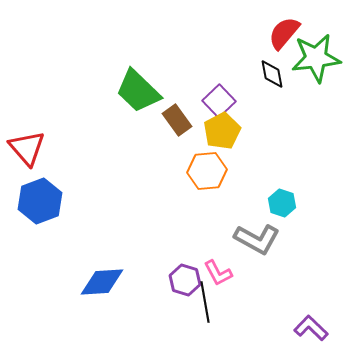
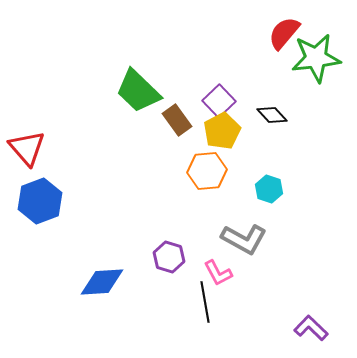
black diamond: moved 41 px down; rotated 32 degrees counterclockwise
cyan hexagon: moved 13 px left, 14 px up
gray L-shape: moved 13 px left
purple hexagon: moved 16 px left, 23 px up
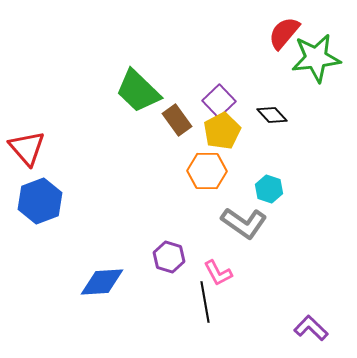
orange hexagon: rotated 6 degrees clockwise
gray L-shape: moved 16 px up; rotated 6 degrees clockwise
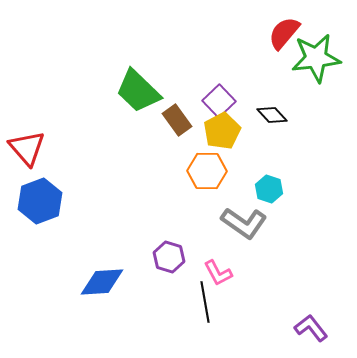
purple L-shape: rotated 8 degrees clockwise
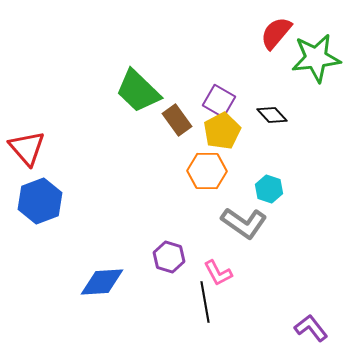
red semicircle: moved 8 px left
purple square: rotated 16 degrees counterclockwise
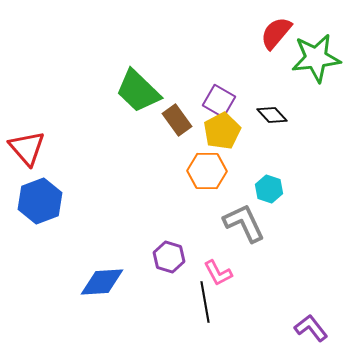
gray L-shape: rotated 150 degrees counterclockwise
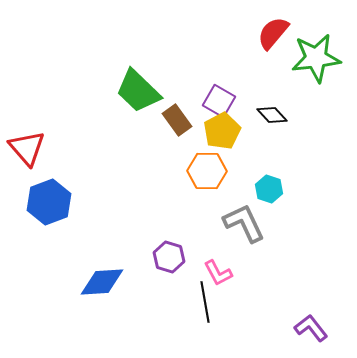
red semicircle: moved 3 px left
blue hexagon: moved 9 px right, 1 px down
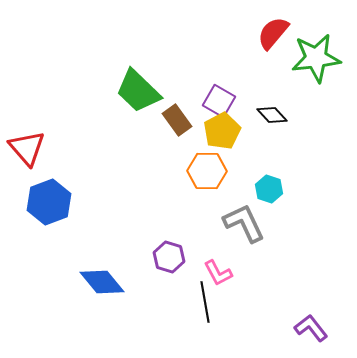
blue diamond: rotated 54 degrees clockwise
